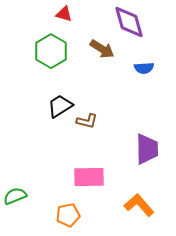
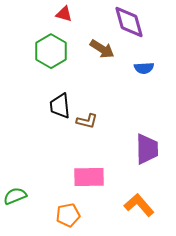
black trapezoid: rotated 64 degrees counterclockwise
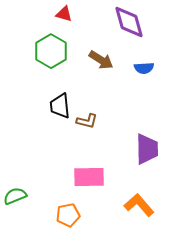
brown arrow: moved 1 px left, 11 px down
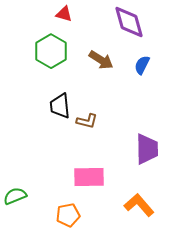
blue semicircle: moved 2 px left, 3 px up; rotated 120 degrees clockwise
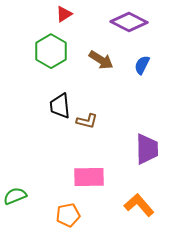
red triangle: rotated 48 degrees counterclockwise
purple diamond: rotated 48 degrees counterclockwise
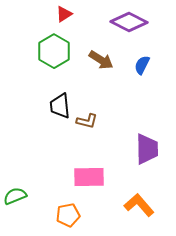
green hexagon: moved 3 px right
